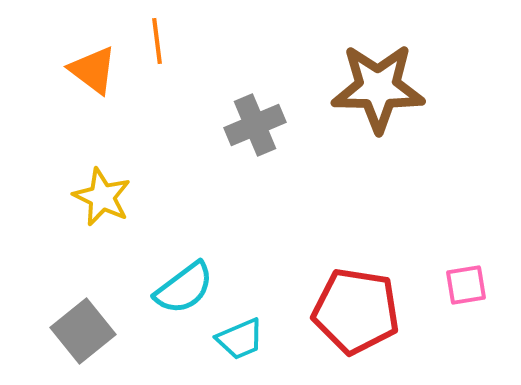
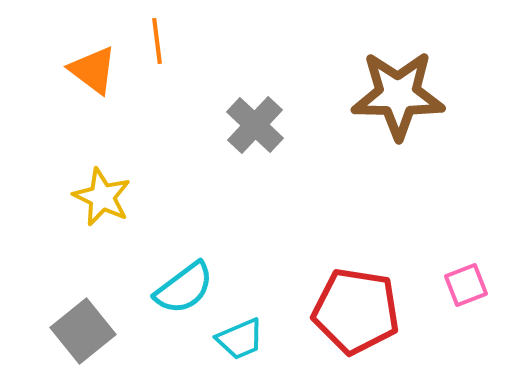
brown star: moved 20 px right, 7 px down
gray cross: rotated 24 degrees counterclockwise
pink square: rotated 12 degrees counterclockwise
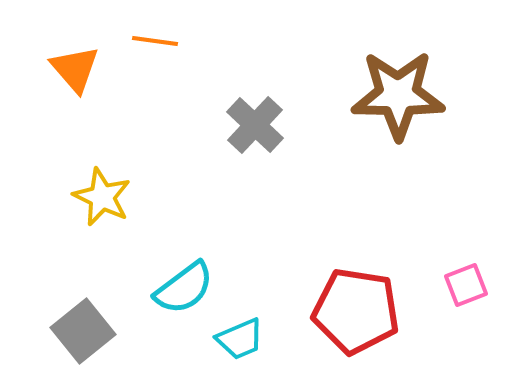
orange line: moved 2 px left; rotated 75 degrees counterclockwise
orange triangle: moved 18 px left, 1 px up; rotated 12 degrees clockwise
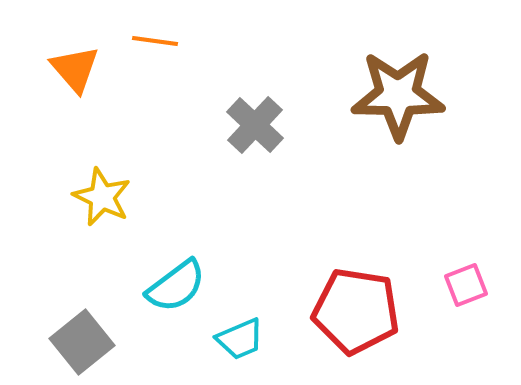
cyan semicircle: moved 8 px left, 2 px up
gray square: moved 1 px left, 11 px down
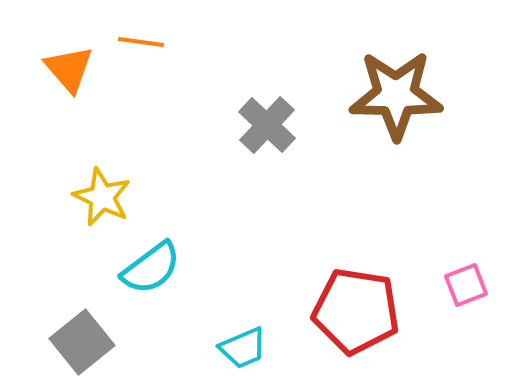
orange line: moved 14 px left, 1 px down
orange triangle: moved 6 px left
brown star: moved 2 px left
gray cross: moved 12 px right
cyan semicircle: moved 25 px left, 18 px up
cyan trapezoid: moved 3 px right, 9 px down
